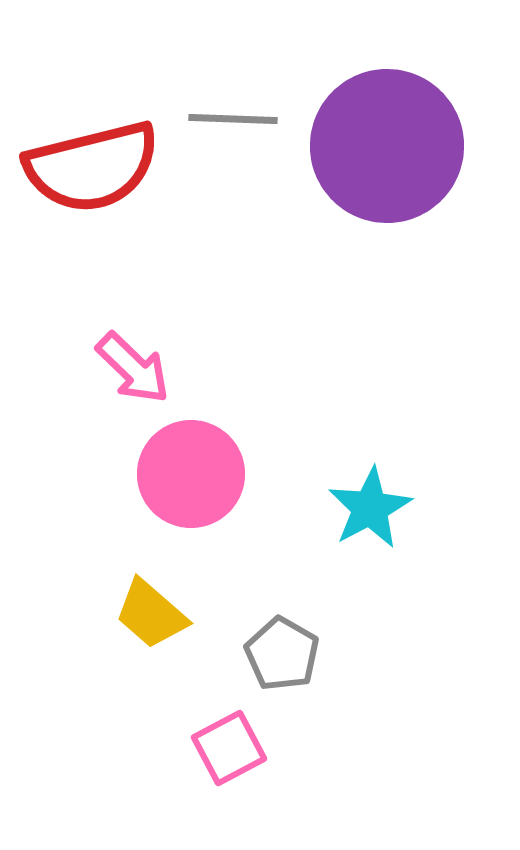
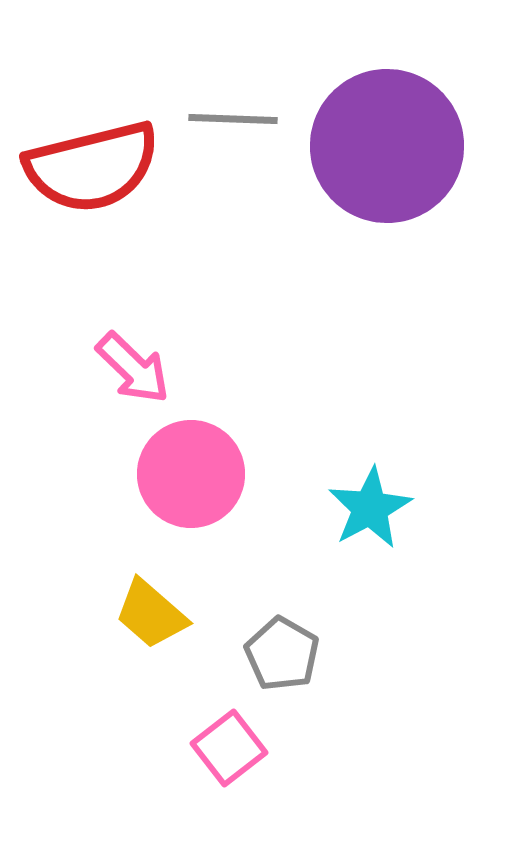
pink square: rotated 10 degrees counterclockwise
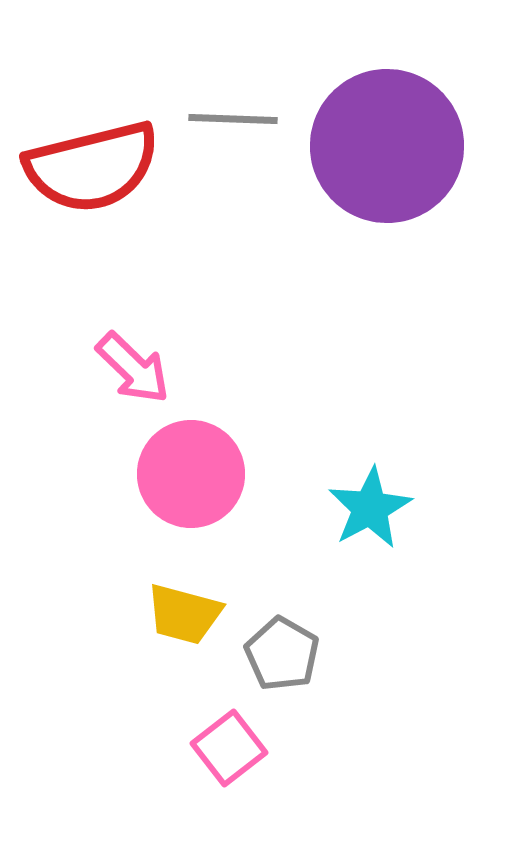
yellow trapezoid: moved 33 px right; rotated 26 degrees counterclockwise
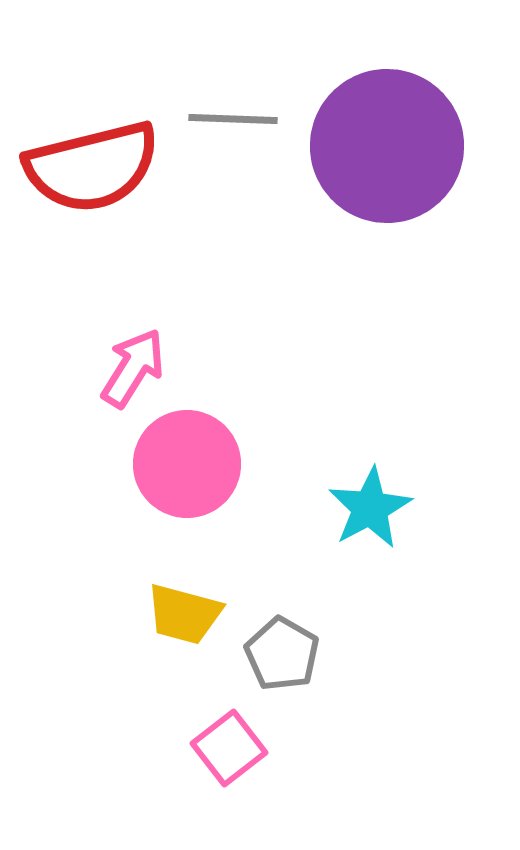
pink arrow: rotated 102 degrees counterclockwise
pink circle: moved 4 px left, 10 px up
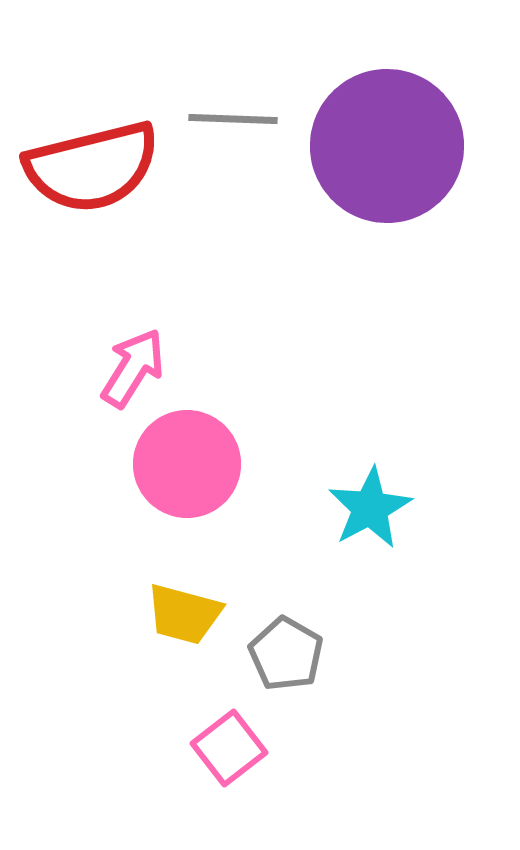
gray pentagon: moved 4 px right
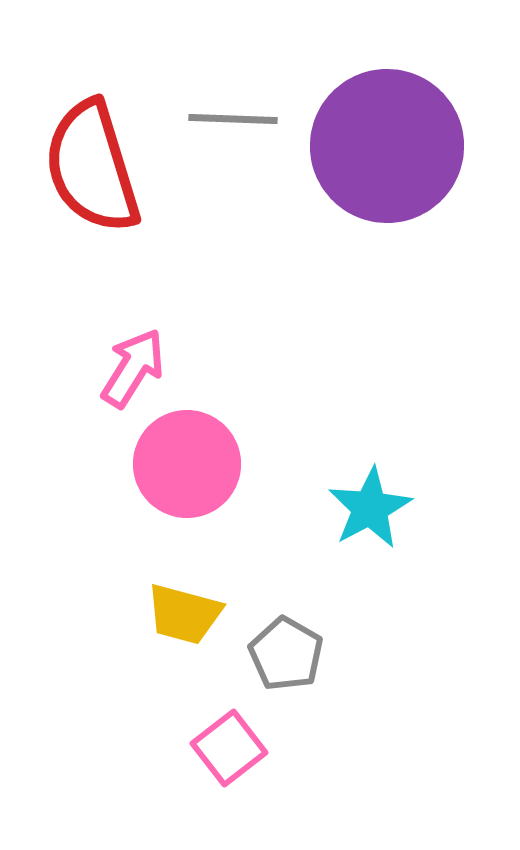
red semicircle: rotated 87 degrees clockwise
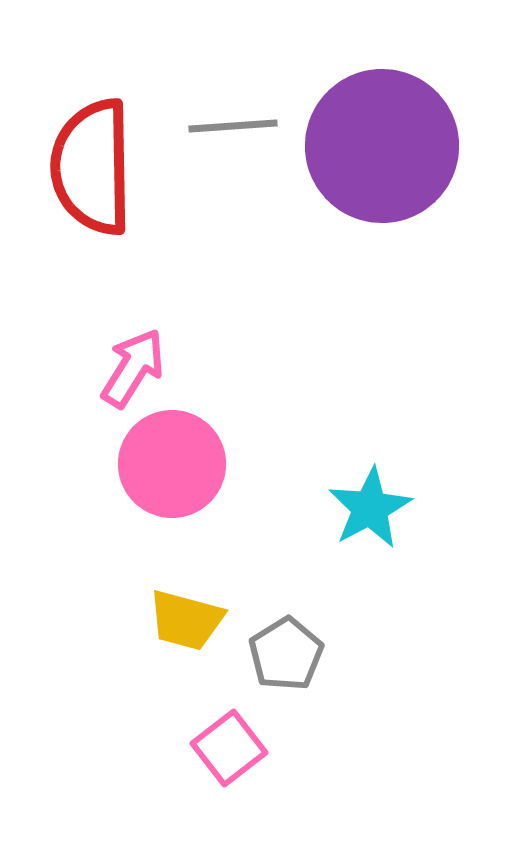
gray line: moved 7 px down; rotated 6 degrees counterclockwise
purple circle: moved 5 px left
red semicircle: rotated 16 degrees clockwise
pink circle: moved 15 px left
yellow trapezoid: moved 2 px right, 6 px down
gray pentagon: rotated 10 degrees clockwise
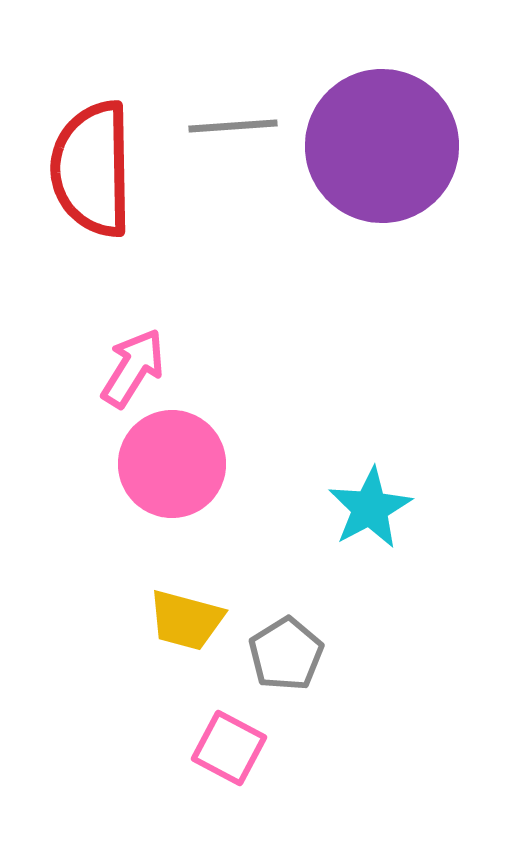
red semicircle: moved 2 px down
pink square: rotated 24 degrees counterclockwise
